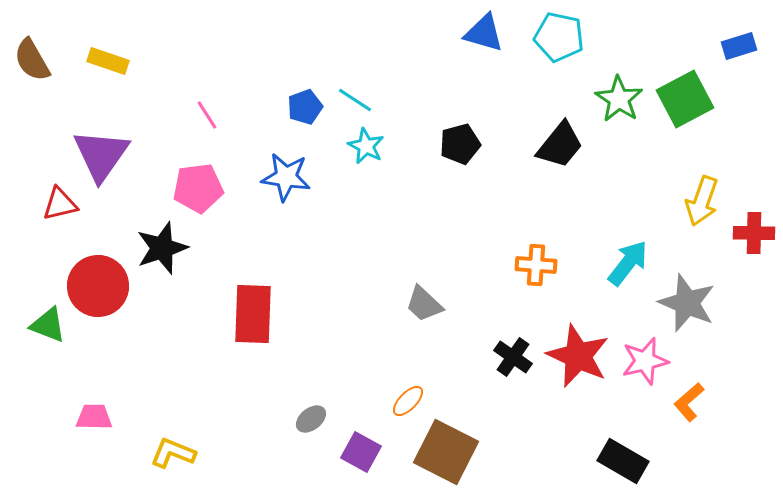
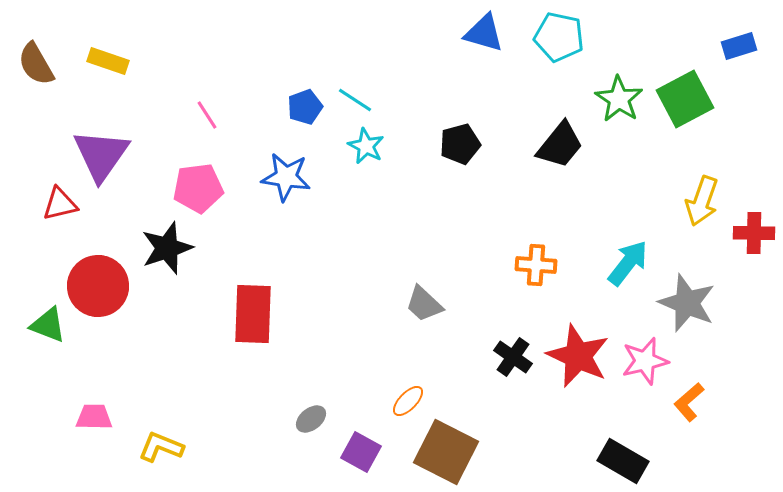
brown semicircle: moved 4 px right, 4 px down
black star: moved 5 px right
yellow L-shape: moved 12 px left, 6 px up
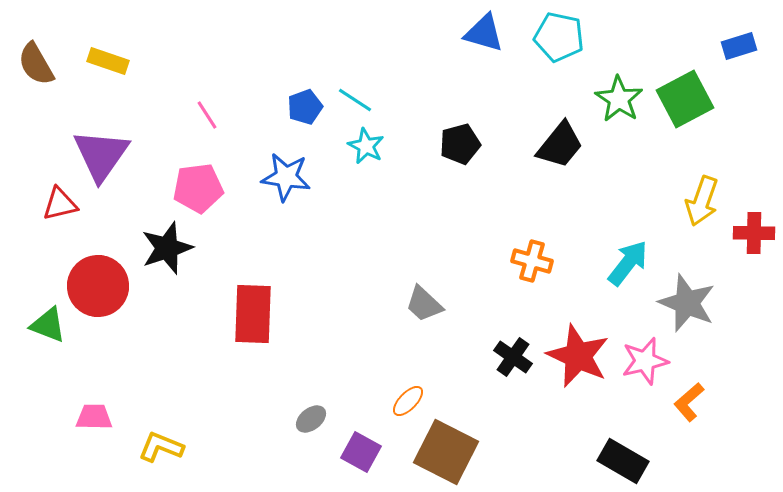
orange cross: moved 4 px left, 4 px up; rotated 12 degrees clockwise
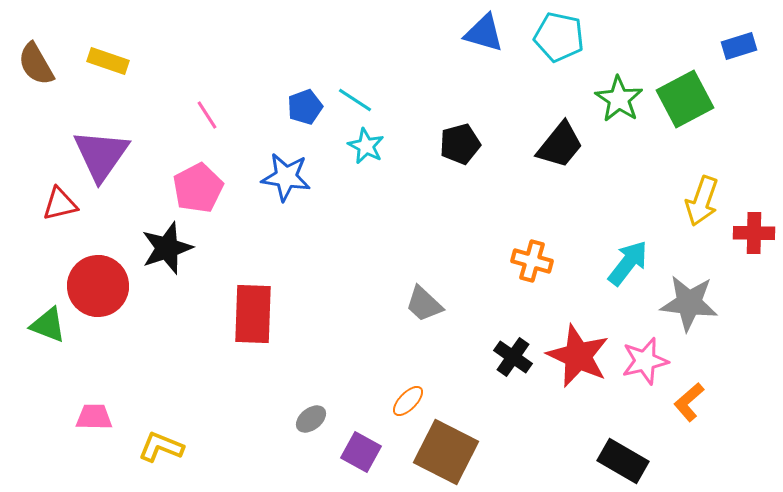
pink pentagon: rotated 21 degrees counterclockwise
gray star: moved 2 px right; rotated 16 degrees counterclockwise
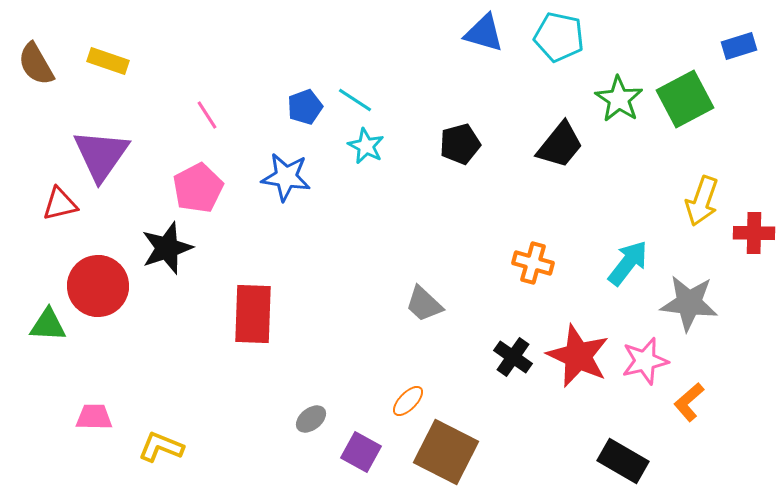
orange cross: moved 1 px right, 2 px down
green triangle: rotated 18 degrees counterclockwise
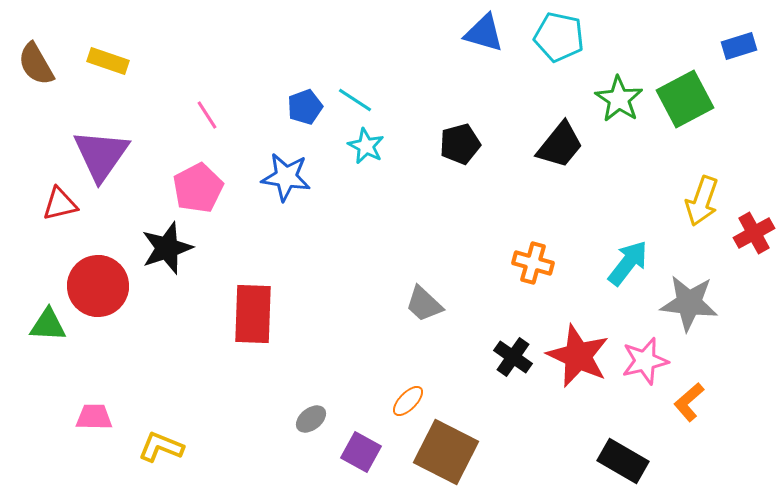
red cross: rotated 30 degrees counterclockwise
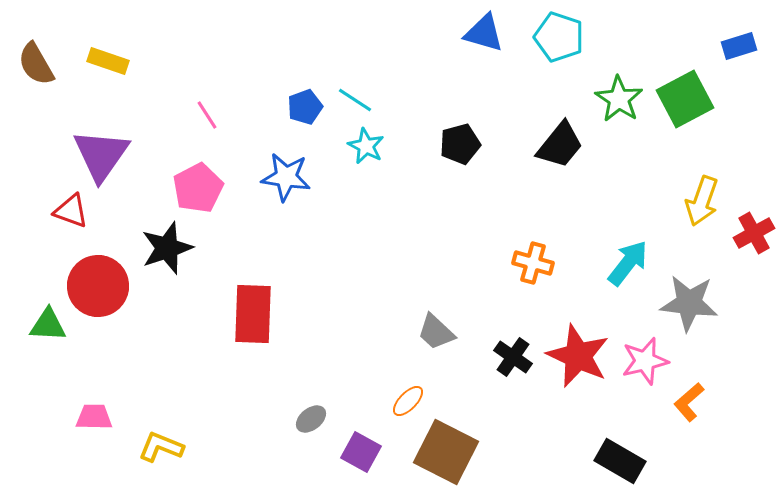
cyan pentagon: rotated 6 degrees clockwise
red triangle: moved 11 px right, 7 px down; rotated 33 degrees clockwise
gray trapezoid: moved 12 px right, 28 px down
black rectangle: moved 3 px left
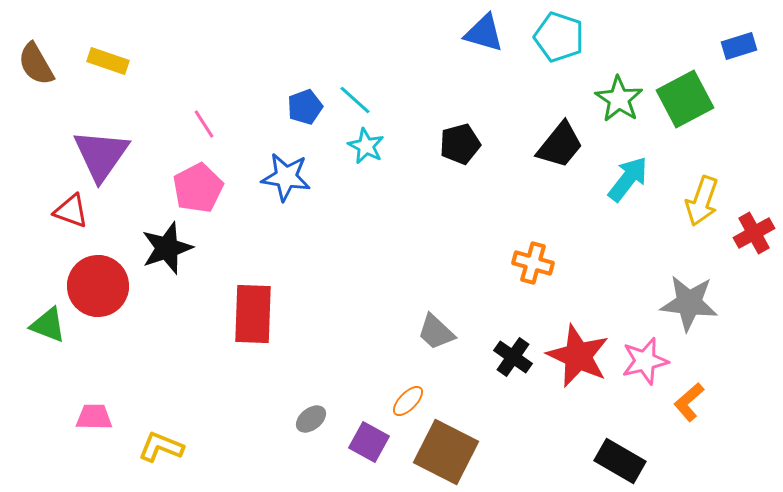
cyan line: rotated 9 degrees clockwise
pink line: moved 3 px left, 9 px down
cyan arrow: moved 84 px up
green triangle: rotated 18 degrees clockwise
purple square: moved 8 px right, 10 px up
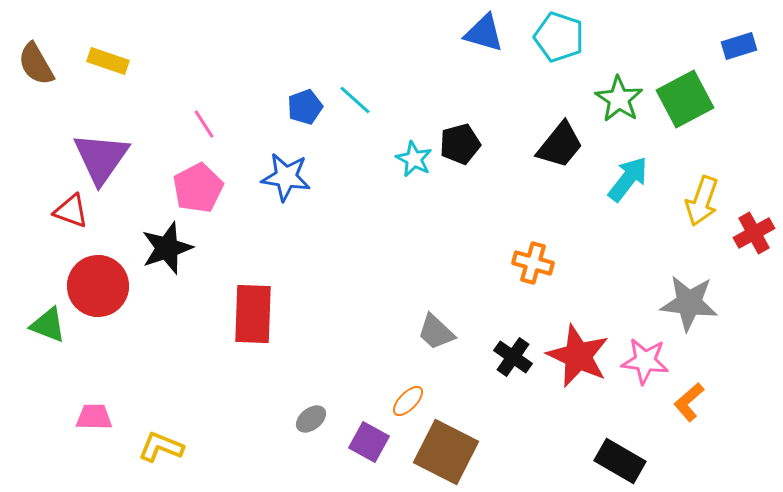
cyan star: moved 48 px right, 13 px down
purple triangle: moved 3 px down
pink star: rotated 21 degrees clockwise
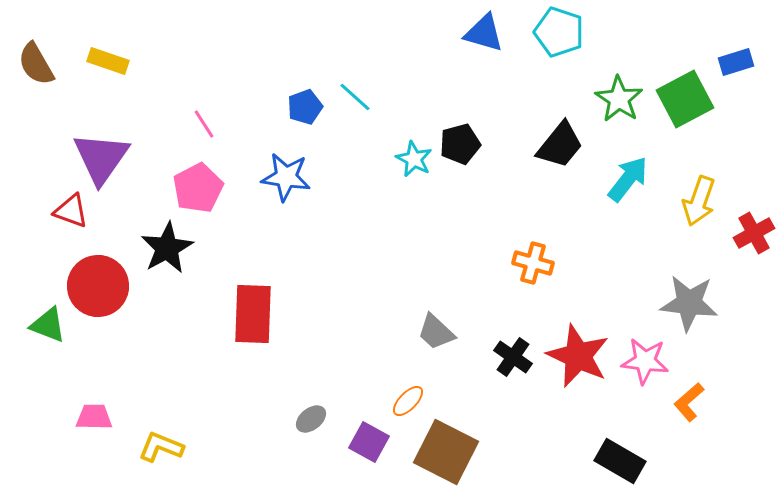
cyan pentagon: moved 5 px up
blue rectangle: moved 3 px left, 16 px down
cyan line: moved 3 px up
yellow arrow: moved 3 px left
black star: rotated 10 degrees counterclockwise
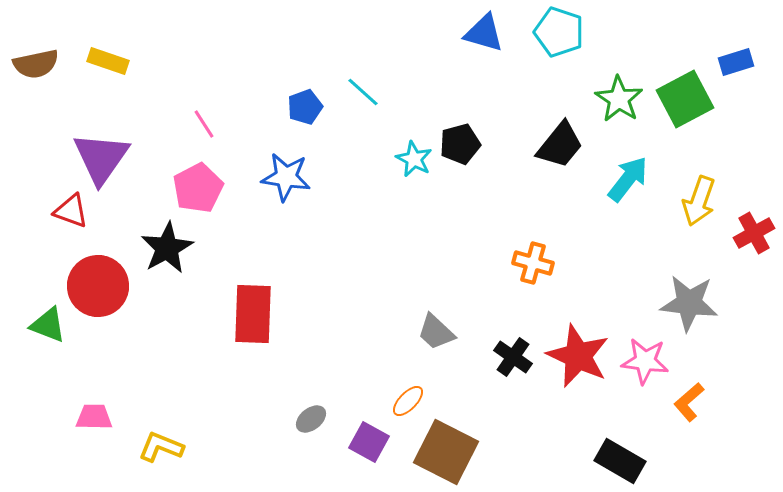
brown semicircle: rotated 72 degrees counterclockwise
cyan line: moved 8 px right, 5 px up
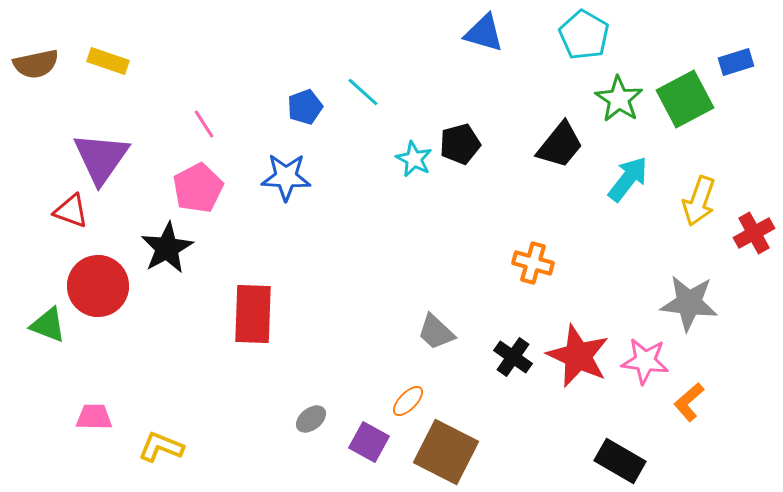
cyan pentagon: moved 25 px right, 3 px down; rotated 12 degrees clockwise
blue star: rotated 6 degrees counterclockwise
